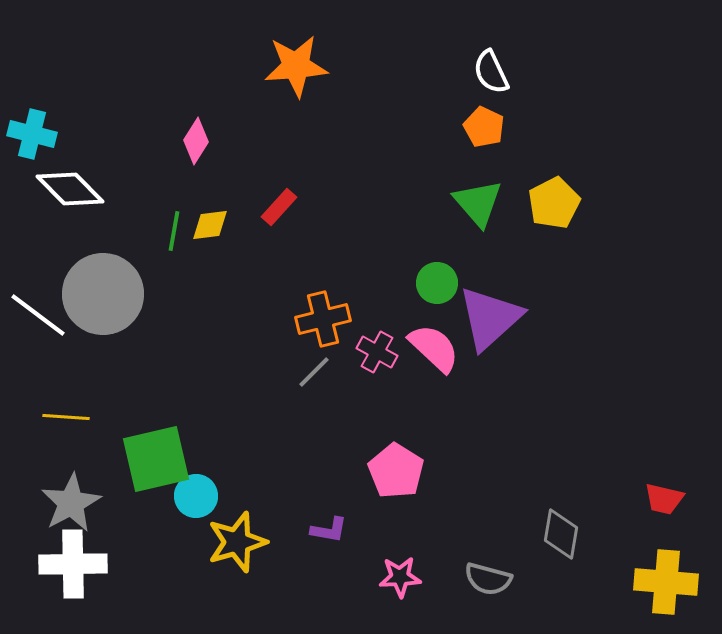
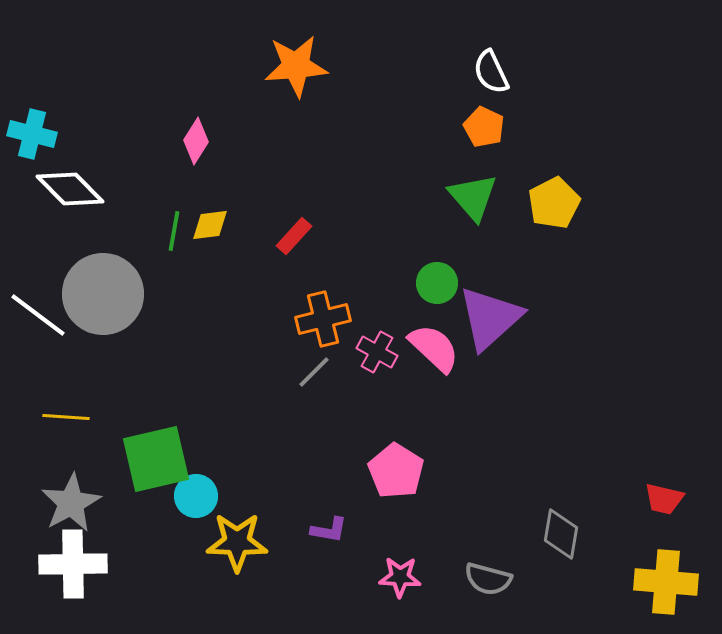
green triangle: moved 5 px left, 6 px up
red rectangle: moved 15 px right, 29 px down
yellow star: rotated 18 degrees clockwise
pink star: rotated 6 degrees clockwise
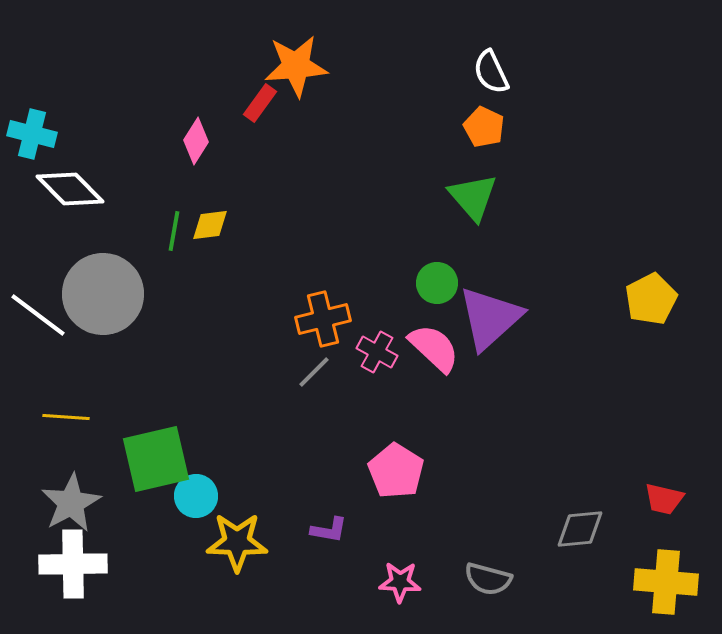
yellow pentagon: moved 97 px right, 96 px down
red rectangle: moved 34 px left, 133 px up; rotated 6 degrees counterclockwise
gray diamond: moved 19 px right, 5 px up; rotated 75 degrees clockwise
pink star: moved 5 px down
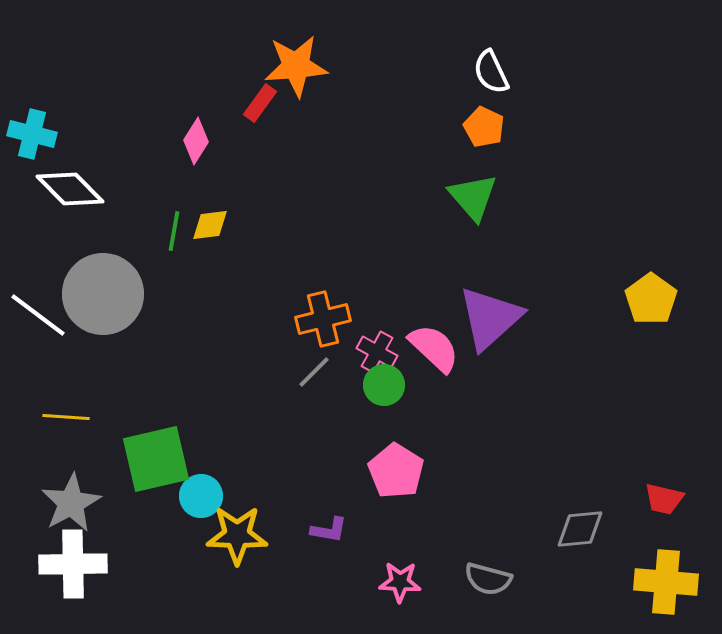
green circle: moved 53 px left, 102 px down
yellow pentagon: rotated 9 degrees counterclockwise
cyan circle: moved 5 px right
yellow star: moved 7 px up
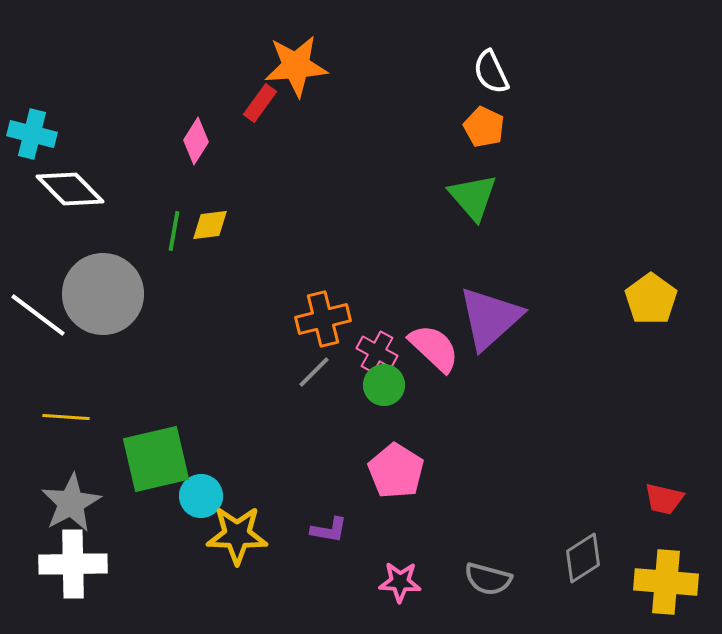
gray diamond: moved 3 px right, 29 px down; rotated 27 degrees counterclockwise
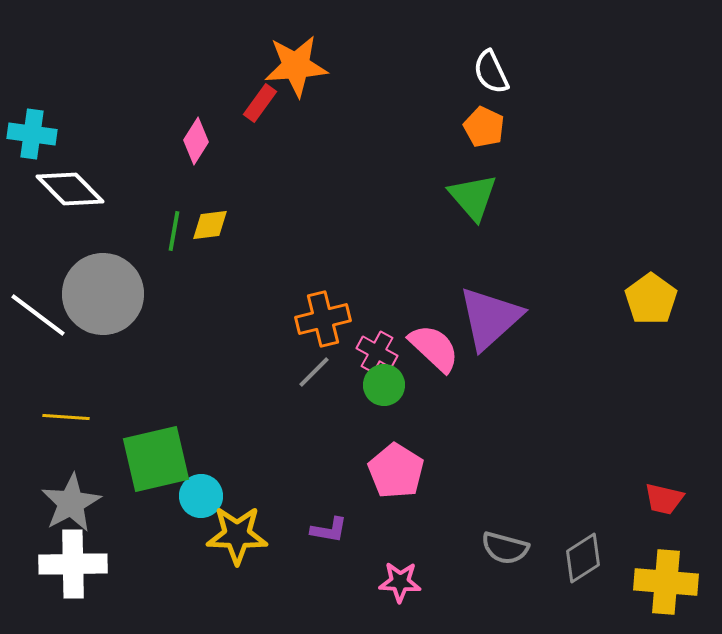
cyan cross: rotated 6 degrees counterclockwise
gray semicircle: moved 17 px right, 31 px up
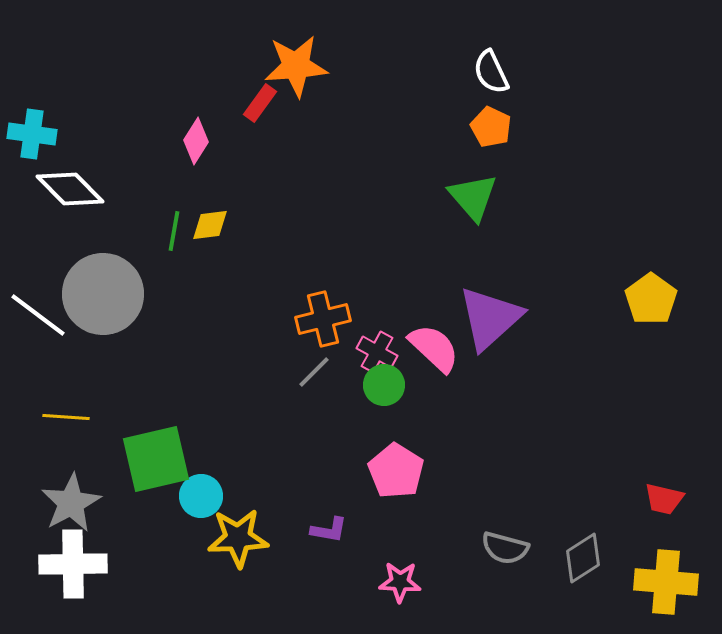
orange pentagon: moved 7 px right
yellow star: moved 1 px right, 3 px down; rotated 4 degrees counterclockwise
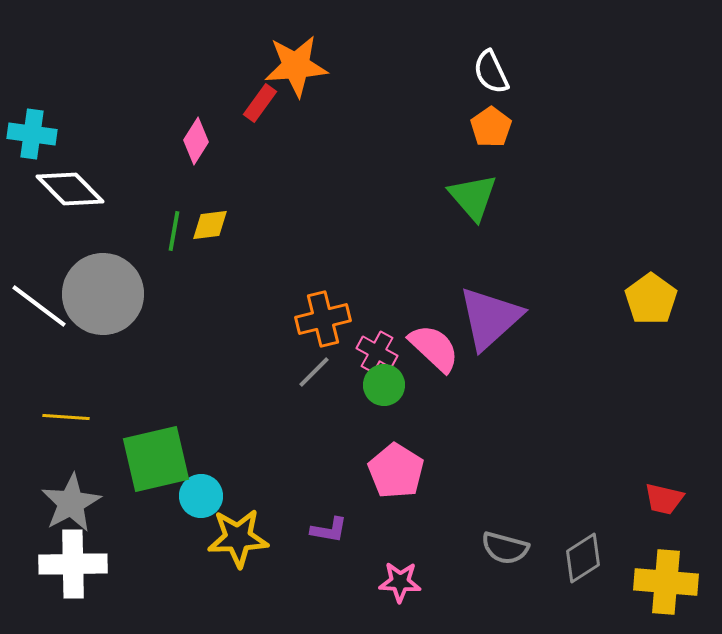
orange pentagon: rotated 12 degrees clockwise
white line: moved 1 px right, 9 px up
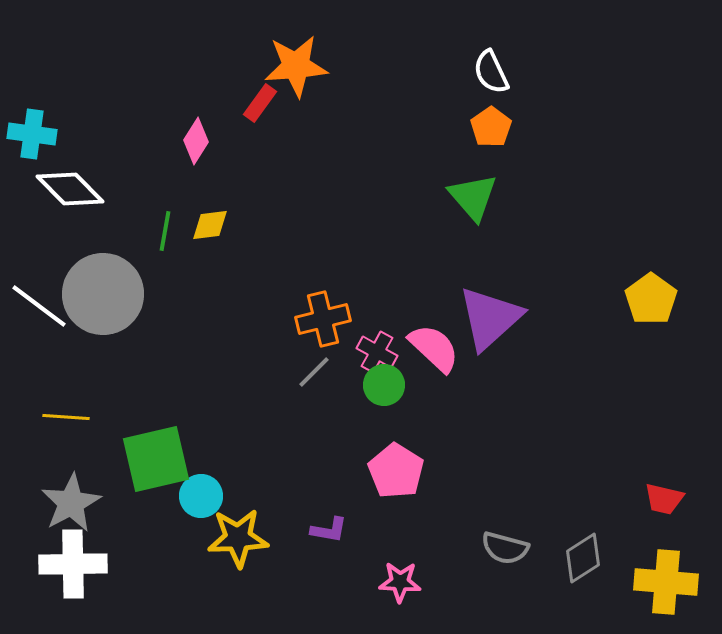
green line: moved 9 px left
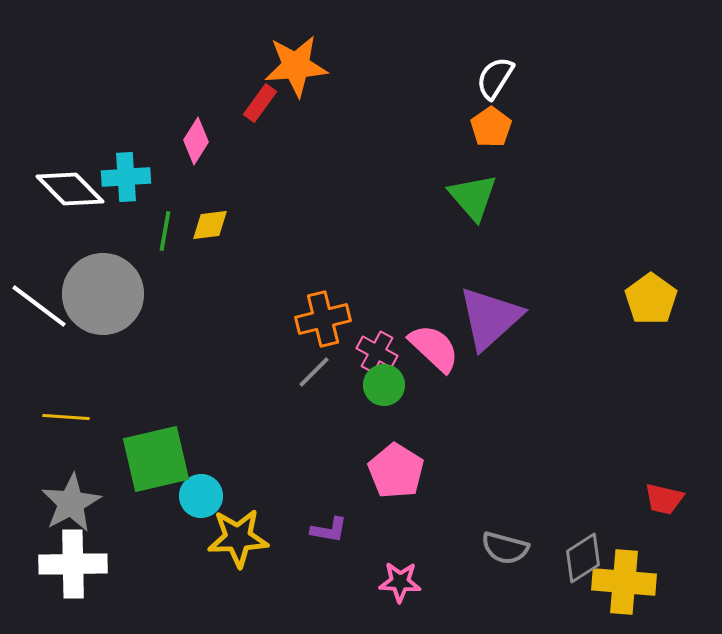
white semicircle: moved 4 px right, 6 px down; rotated 57 degrees clockwise
cyan cross: moved 94 px right, 43 px down; rotated 12 degrees counterclockwise
yellow cross: moved 42 px left
